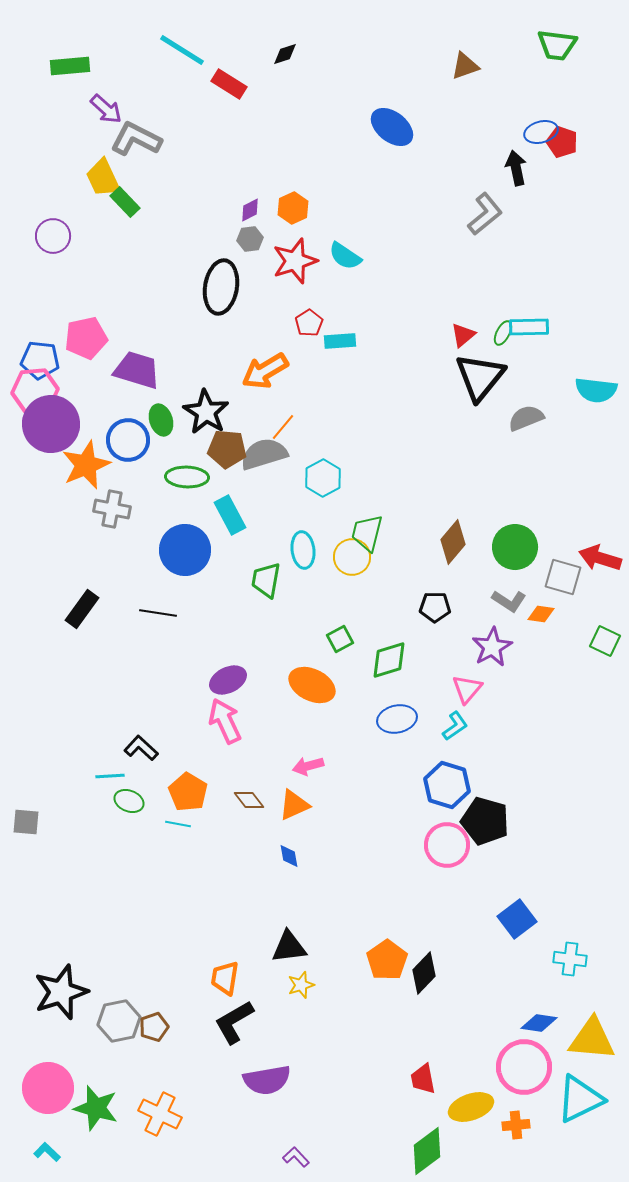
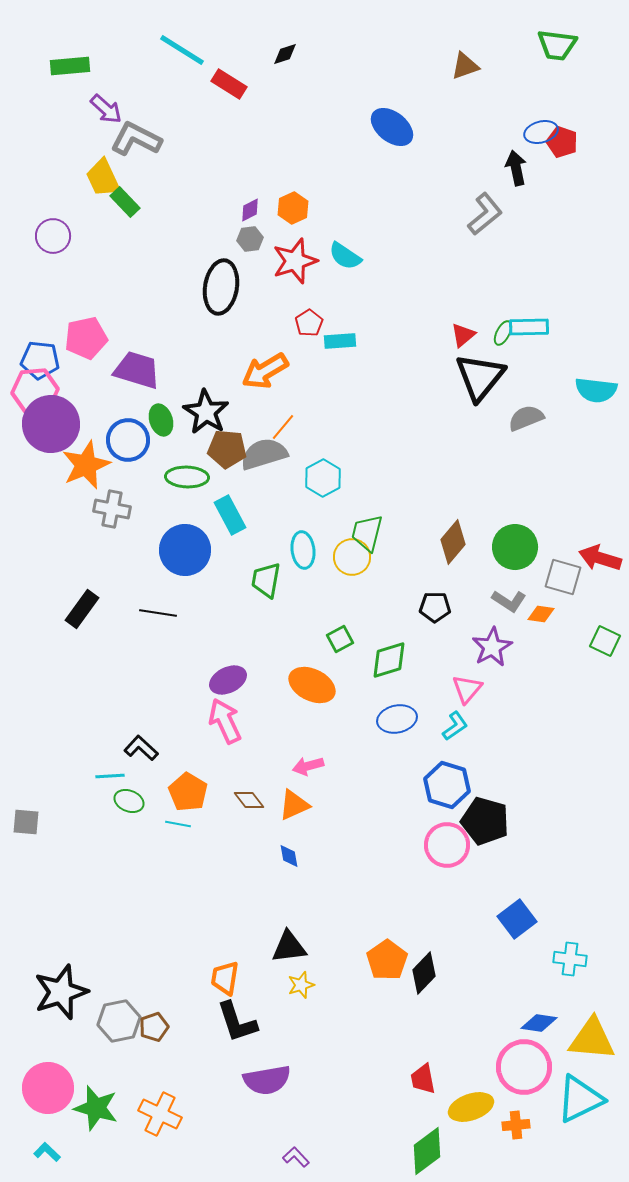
black L-shape at (234, 1022): moved 3 px right; rotated 78 degrees counterclockwise
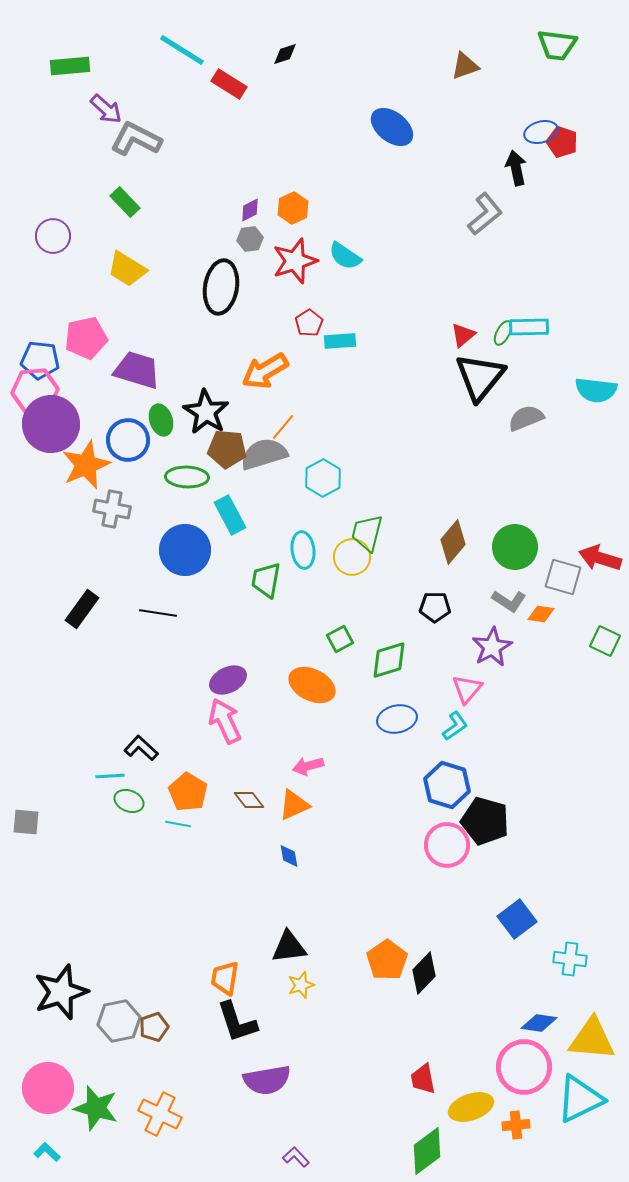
yellow trapezoid at (103, 178): moved 24 px right, 91 px down; rotated 33 degrees counterclockwise
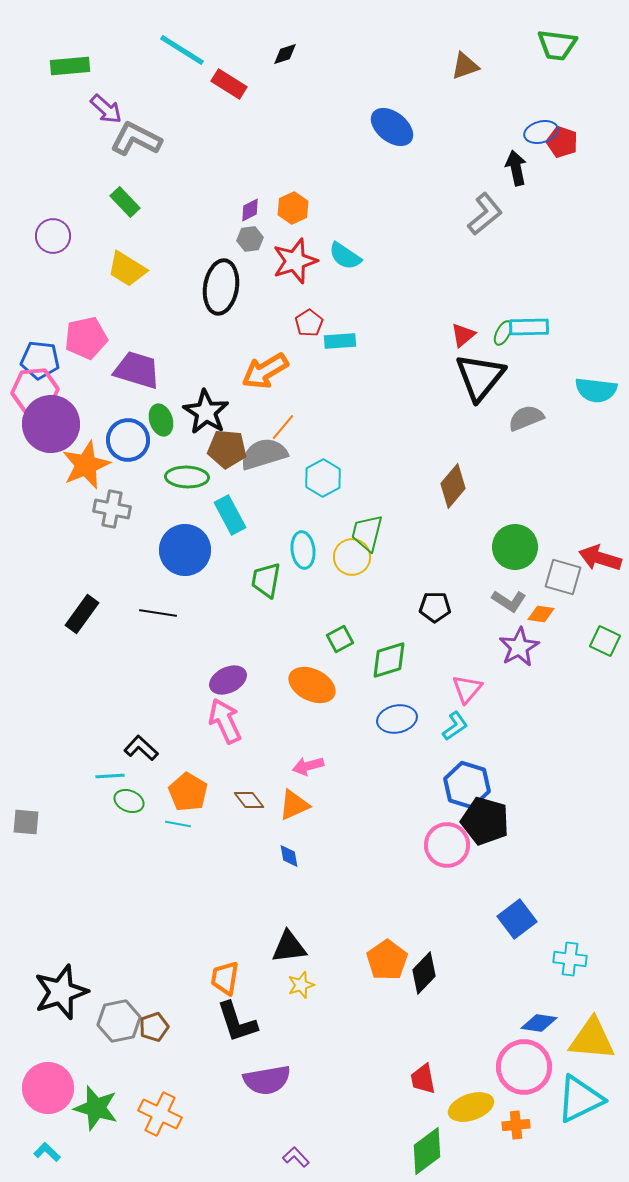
brown diamond at (453, 542): moved 56 px up
black rectangle at (82, 609): moved 5 px down
purple star at (492, 647): moved 27 px right
blue hexagon at (447, 785): moved 20 px right
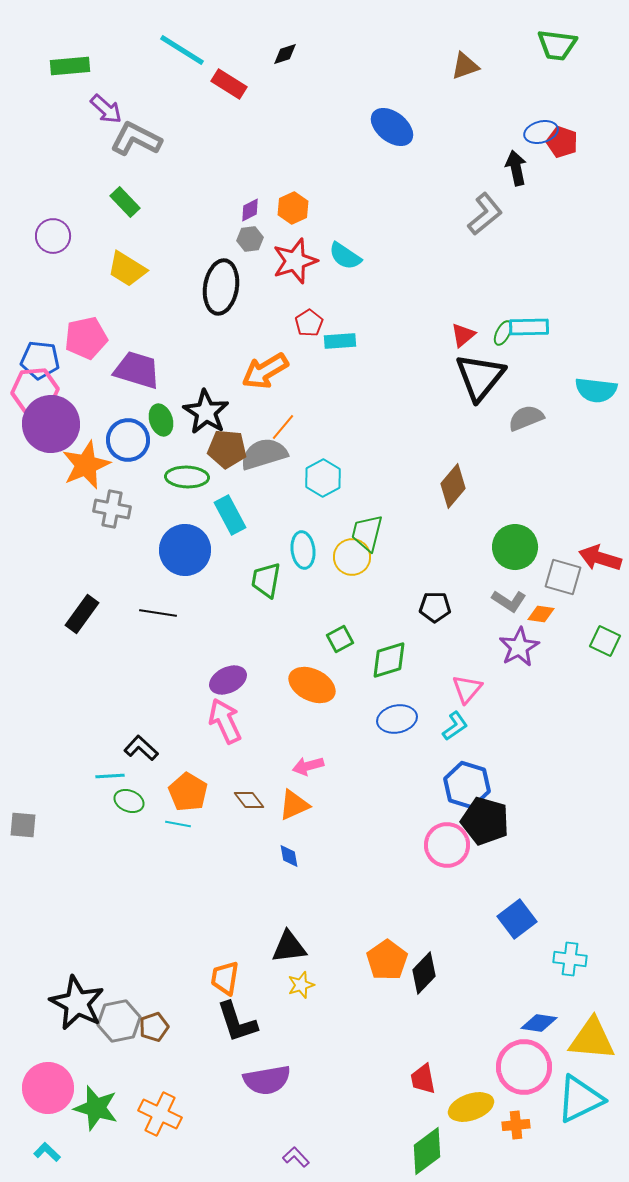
gray square at (26, 822): moved 3 px left, 3 px down
black star at (61, 992): moved 16 px right, 11 px down; rotated 26 degrees counterclockwise
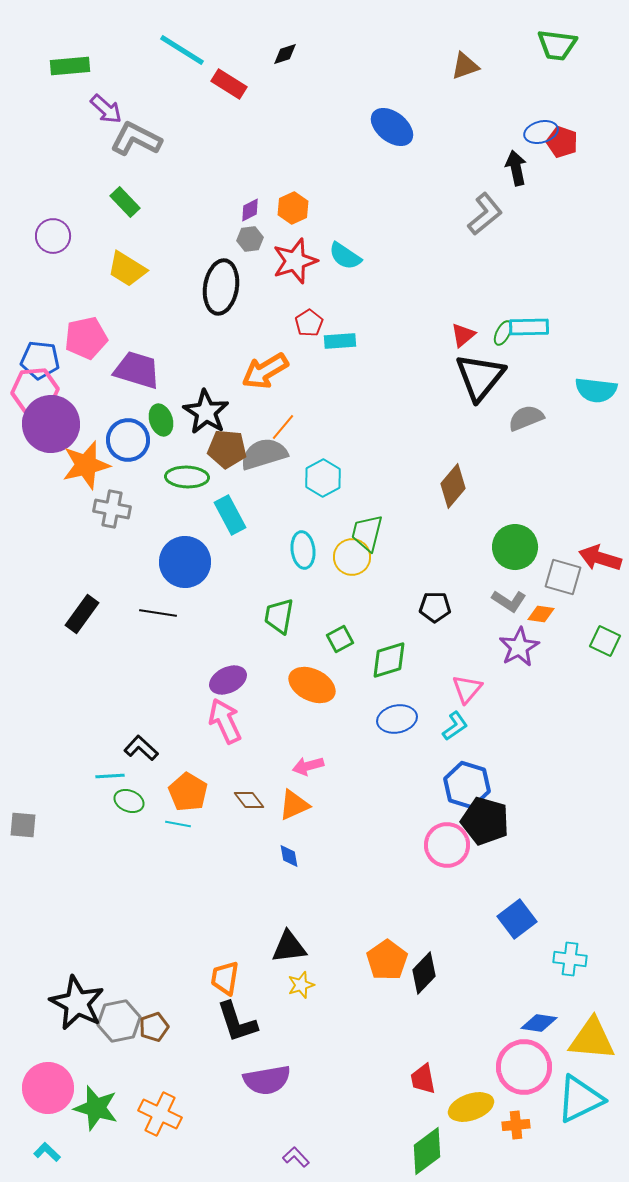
orange star at (86, 465): rotated 9 degrees clockwise
blue circle at (185, 550): moved 12 px down
green trapezoid at (266, 580): moved 13 px right, 36 px down
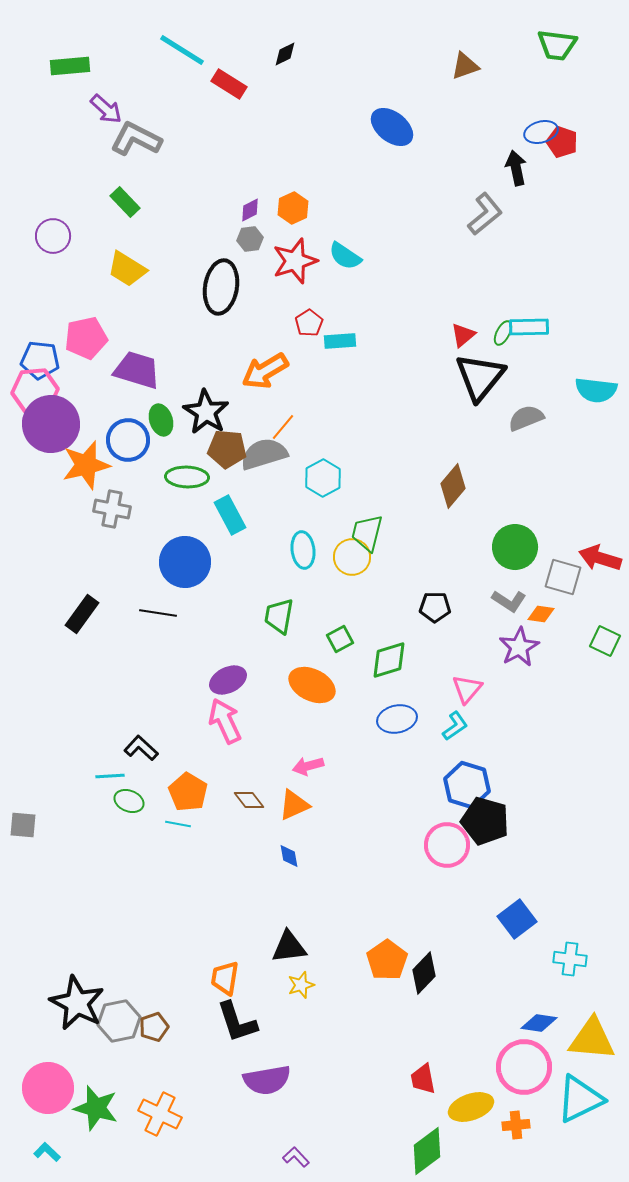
black diamond at (285, 54): rotated 8 degrees counterclockwise
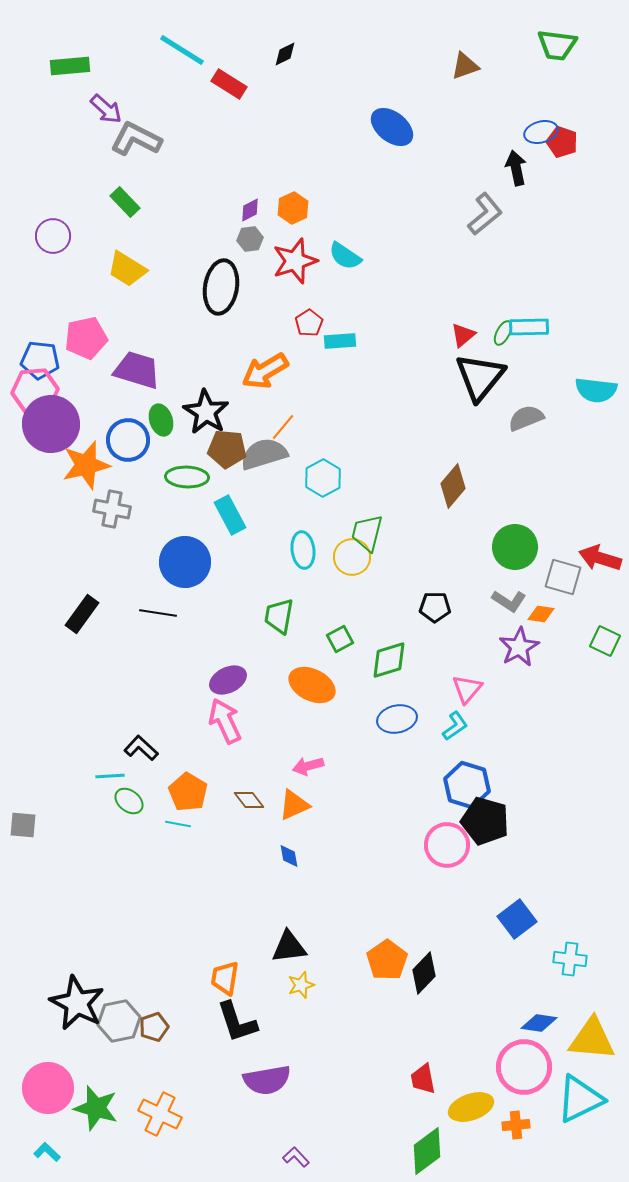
green ellipse at (129, 801): rotated 16 degrees clockwise
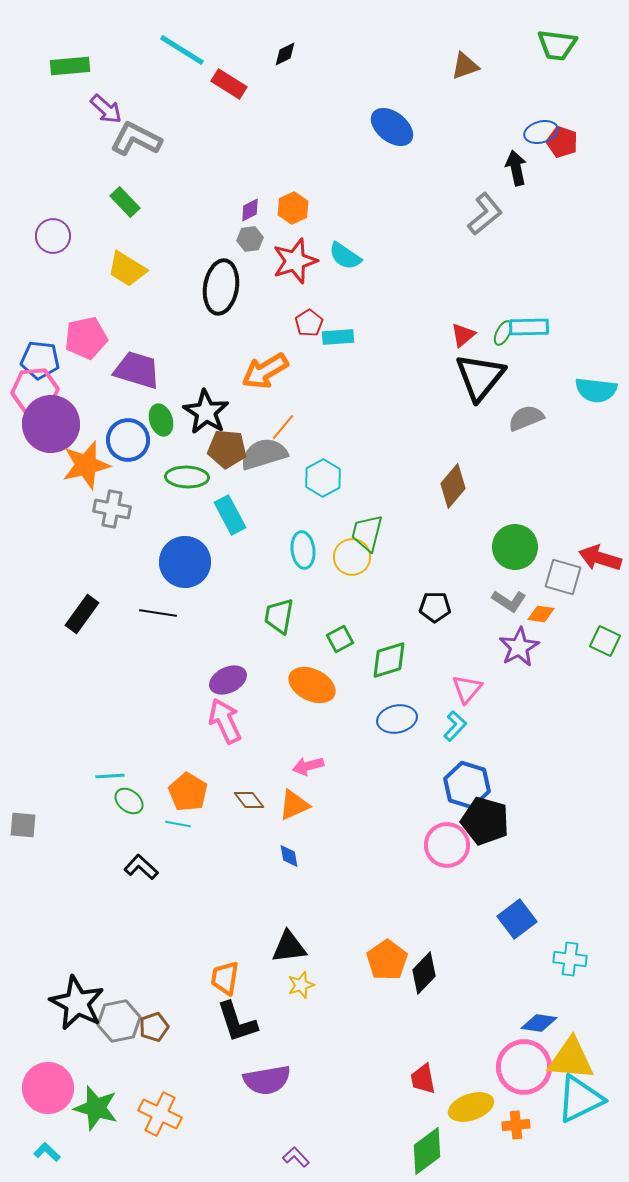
cyan rectangle at (340, 341): moved 2 px left, 4 px up
cyan L-shape at (455, 726): rotated 12 degrees counterclockwise
black L-shape at (141, 748): moved 119 px down
yellow triangle at (592, 1039): moved 21 px left, 20 px down
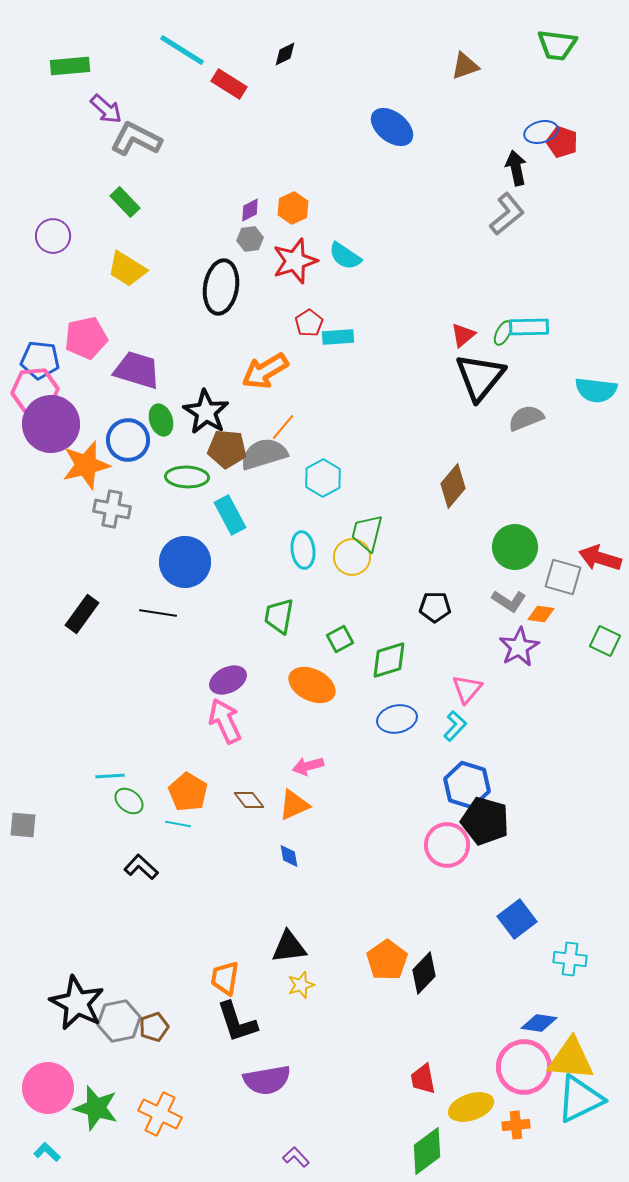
gray L-shape at (485, 214): moved 22 px right
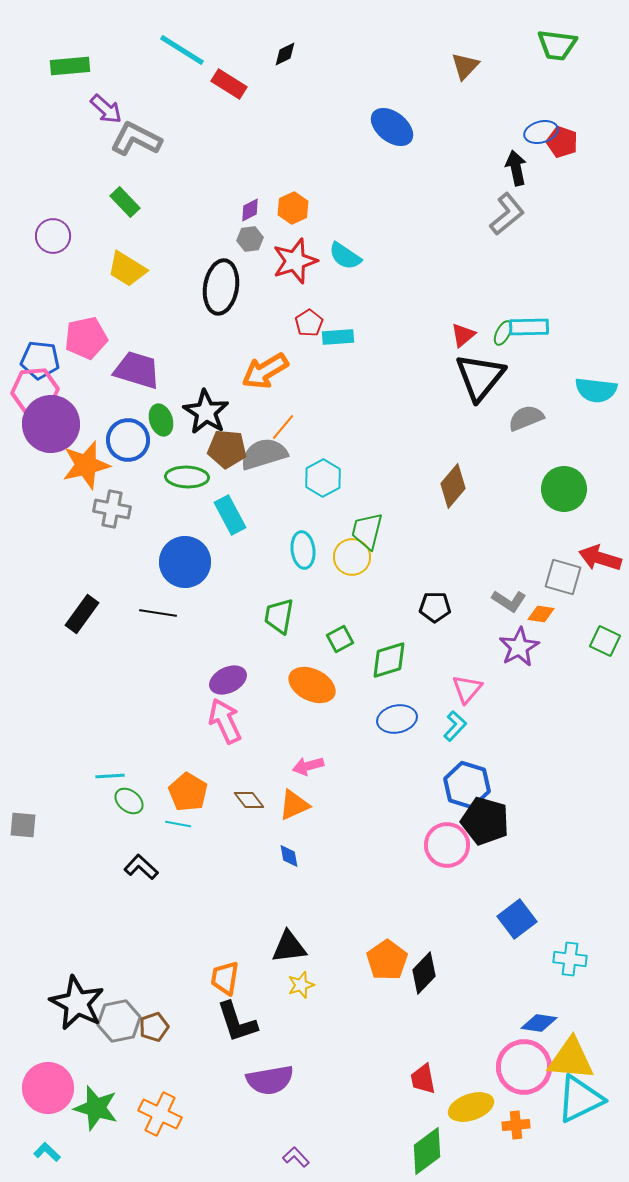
brown triangle at (465, 66): rotated 28 degrees counterclockwise
green trapezoid at (367, 533): moved 2 px up
green circle at (515, 547): moved 49 px right, 58 px up
purple semicircle at (267, 1080): moved 3 px right
